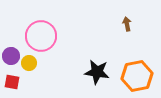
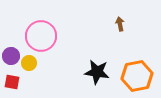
brown arrow: moved 7 px left
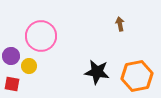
yellow circle: moved 3 px down
red square: moved 2 px down
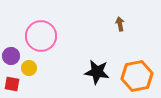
yellow circle: moved 2 px down
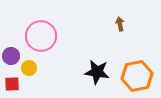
red square: rotated 14 degrees counterclockwise
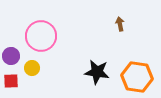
yellow circle: moved 3 px right
orange hexagon: moved 1 px down; rotated 20 degrees clockwise
red square: moved 1 px left, 3 px up
